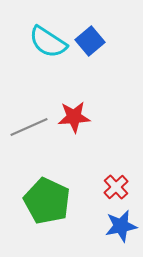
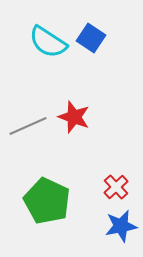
blue square: moved 1 px right, 3 px up; rotated 16 degrees counterclockwise
red star: rotated 24 degrees clockwise
gray line: moved 1 px left, 1 px up
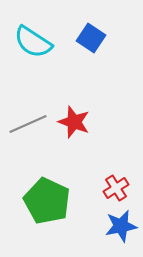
cyan semicircle: moved 15 px left
red star: moved 5 px down
gray line: moved 2 px up
red cross: moved 1 px down; rotated 10 degrees clockwise
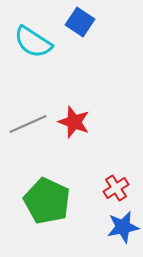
blue square: moved 11 px left, 16 px up
blue star: moved 2 px right, 1 px down
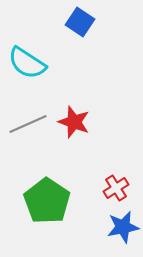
cyan semicircle: moved 6 px left, 21 px down
green pentagon: rotated 9 degrees clockwise
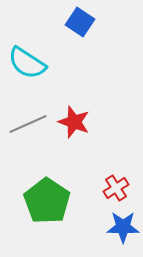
blue star: rotated 12 degrees clockwise
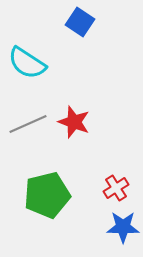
green pentagon: moved 6 px up; rotated 24 degrees clockwise
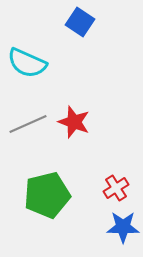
cyan semicircle: rotated 9 degrees counterclockwise
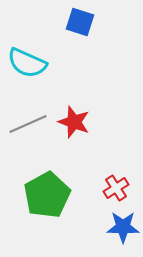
blue square: rotated 16 degrees counterclockwise
green pentagon: rotated 15 degrees counterclockwise
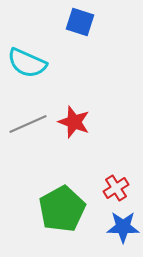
green pentagon: moved 15 px right, 14 px down
